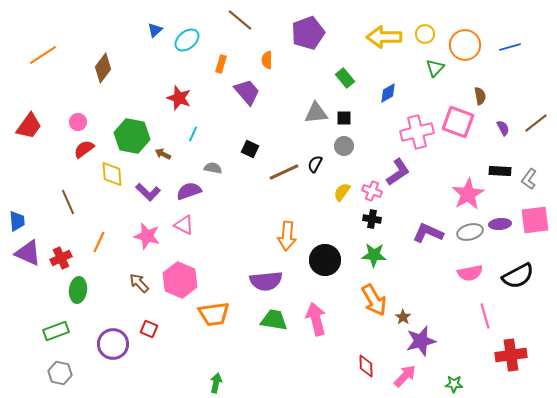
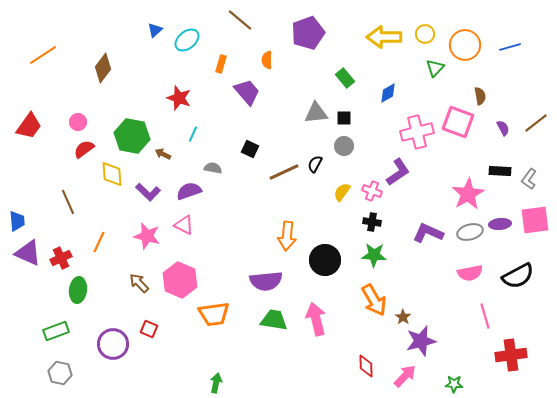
black cross at (372, 219): moved 3 px down
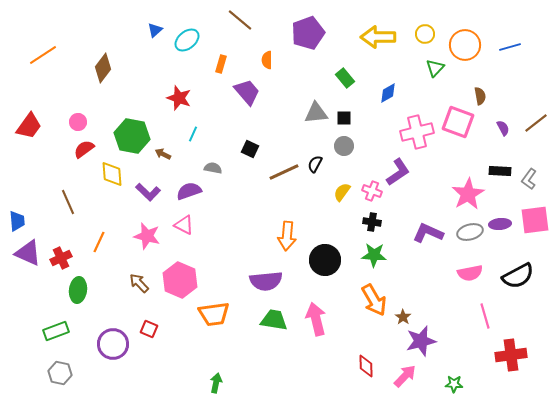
yellow arrow at (384, 37): moved 6 px left
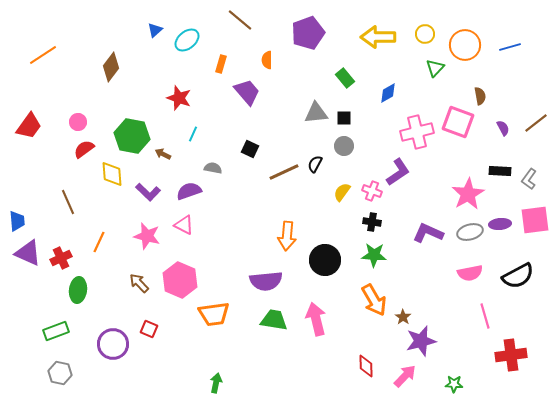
brown diamond at (103, 68): moved 8 px right, 1 px up
